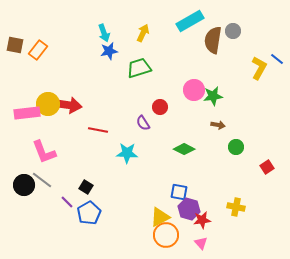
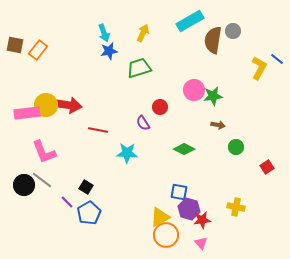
yellow circle: moved 2 px left, 1 px down
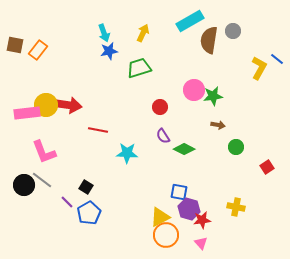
brown semicircle: moved 4 px left
purple semicircle: moved 20 px right, 13 px down
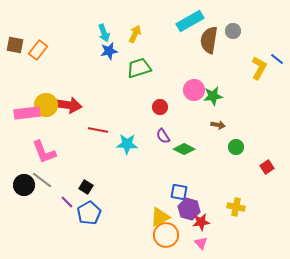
yellow arrow: moved 8 px left, 1 px down
cyan star: moved 9 px up
red star: moved 1 px left, 2 px down
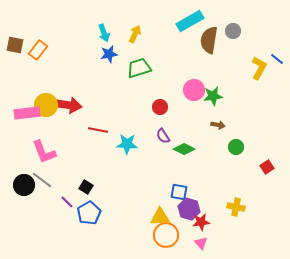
blue star: moved 3 px down
yellow triangle: rotated 25 degrees clockwise
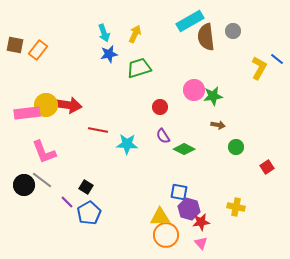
brown semicircle: moved 3 px left, 3 px up; rotated 16 degrees counterclockwise
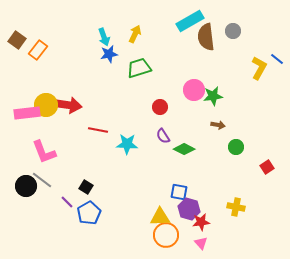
cyan arrow: moved 4 px down
brown square: moved 2 px right, 5 px up; rotated 24 degrees clockwise
black circle: moved 2 px right, 1 px down
